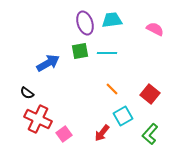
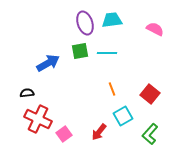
orange line: rotated 24 degrees clockwise
black semicircle: rotated 136 degrees clockwise
red arrow: moved 3 px left, 1 px up
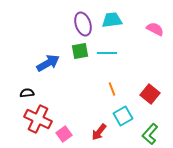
purple ellipse: moved 2 px left, 1 px down
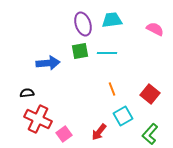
blue arrow: rotated 25 degrees clockwise
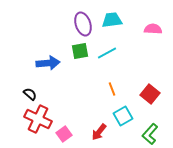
pink semicircle: moved 2 px left; rotated 24 degrees counterclockwise
cyan line: rotated 30 degrees counterclockwise
black semicircle: moved 3 px right, 1 px down; rotated 48 degrees clockwise
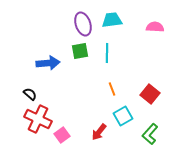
pink semicircle: moved 2 px right, 2 px up
cyan line: rotated 60 degrees counterclockwise
pink square: moved 2 px left, 1 px down
